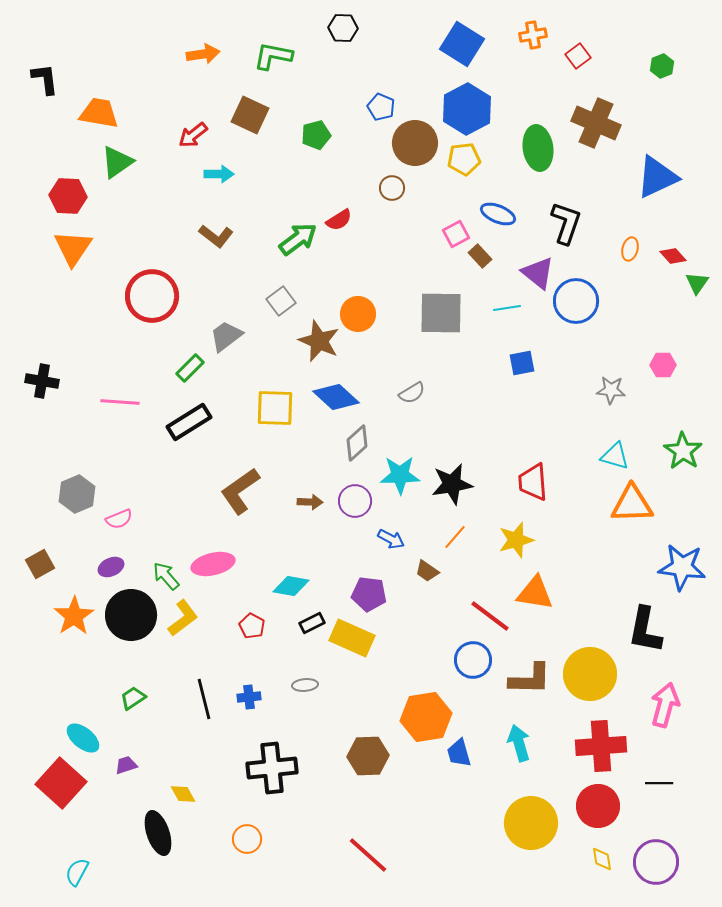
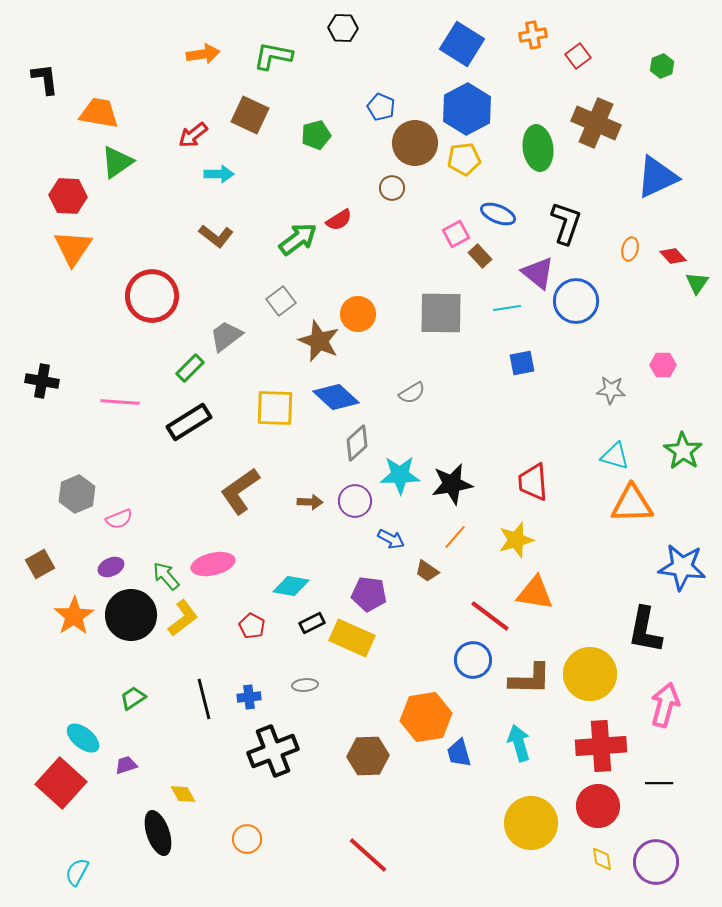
black cross at (272, 768): moved 1 px right, 17 px up; rotated 15 degrees counterclockwise
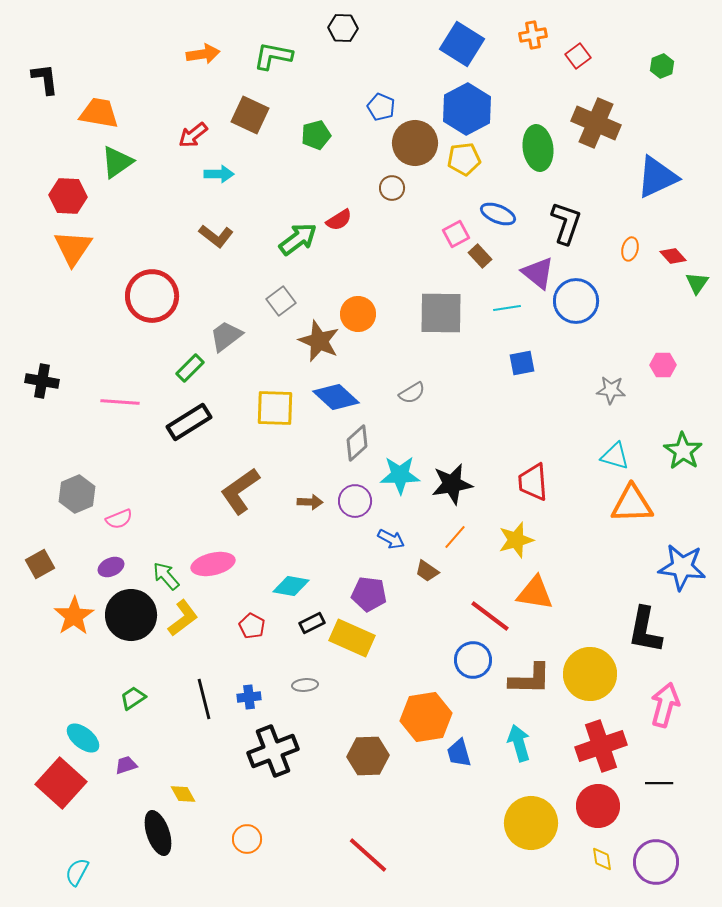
red cross at (601, 746): rotated 15 degrees counterclockwise
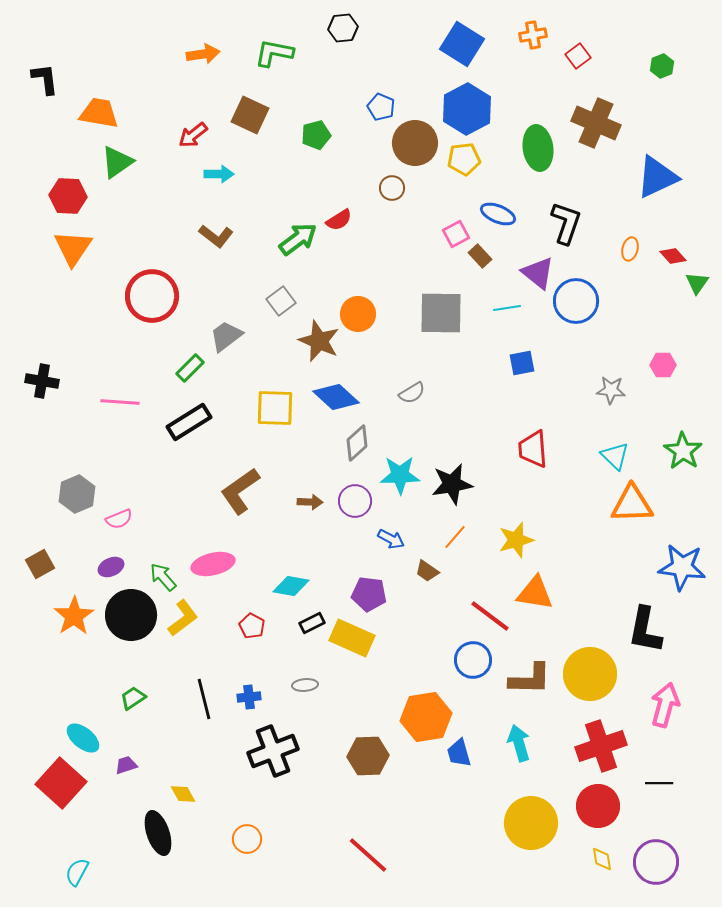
black hexagon at (343, 28): rotated 8 degrees counterclockwise
green L-shape at (273, 56): moved 1 px right, 3 px up
cyan triangle at (615, 456): rotated 28 degrees clockwise
red trapezoid at (533, 482): moved 33 px up
green arrow at (166, 576): moved 3 px left, 1 px down
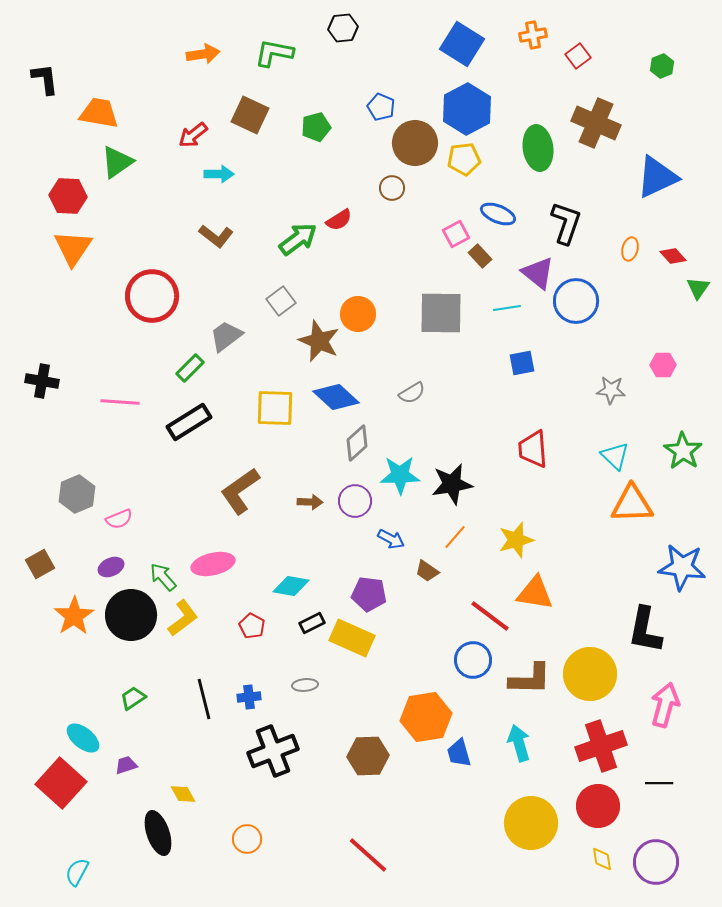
green pentagon at (316, 135): moved 8 px up
green triangle at (697, 283): moved 1 px right, 5 px down
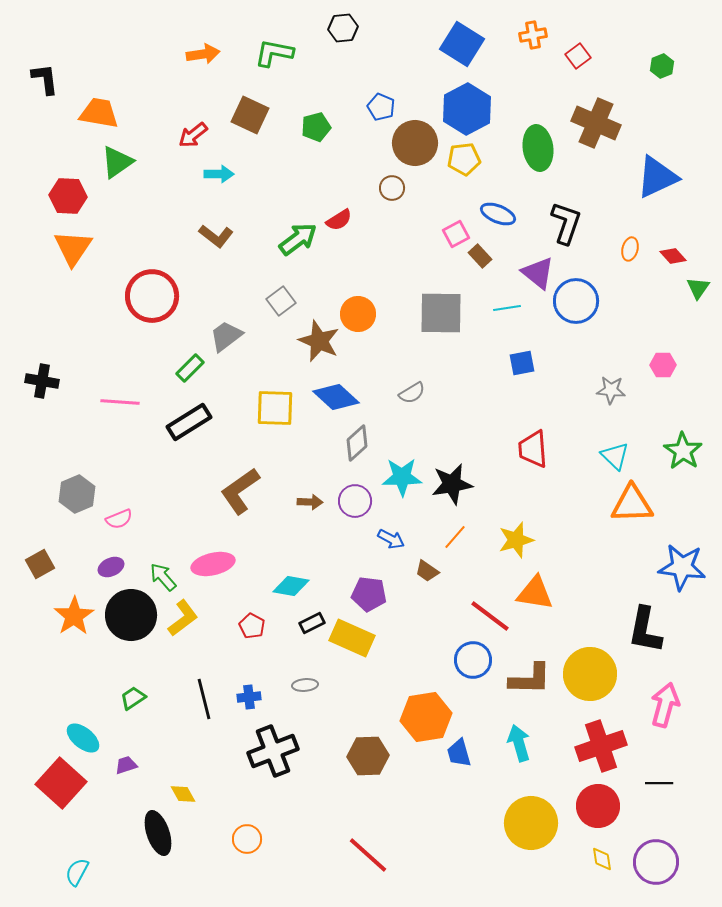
cyan star at (400, 475): moved 2 px right, 2 px down
